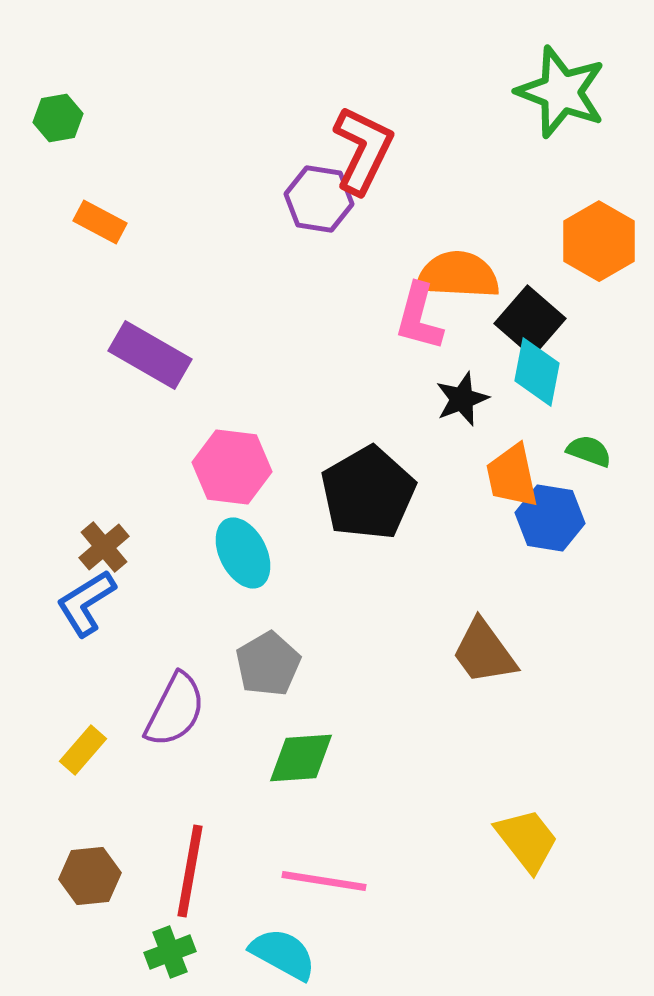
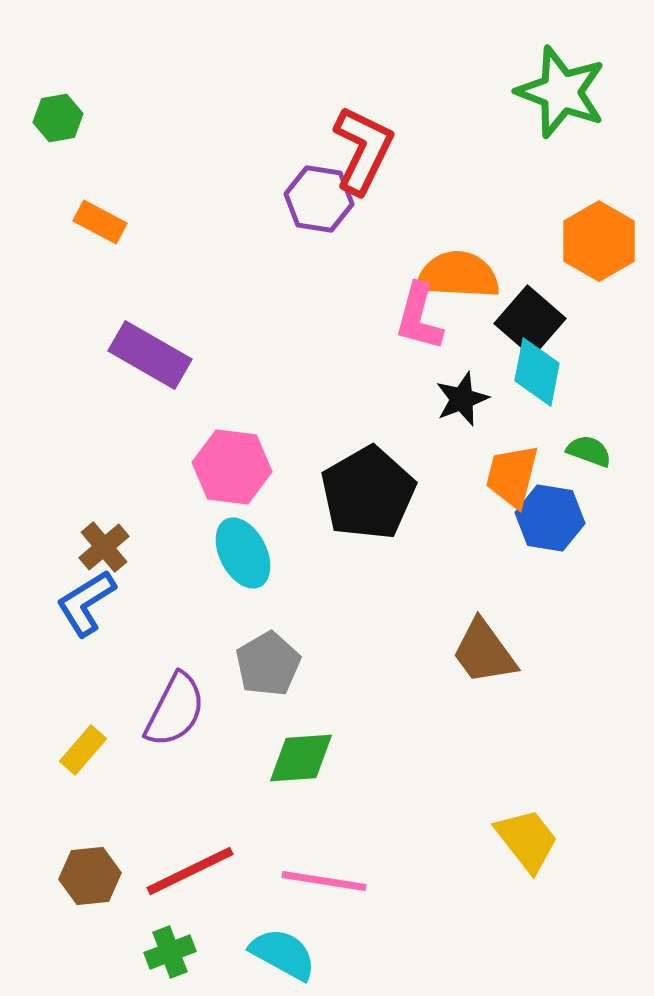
orange trapezoid: rotated 26 degrees clockwise
red line: rotated 54 degrees clockwise
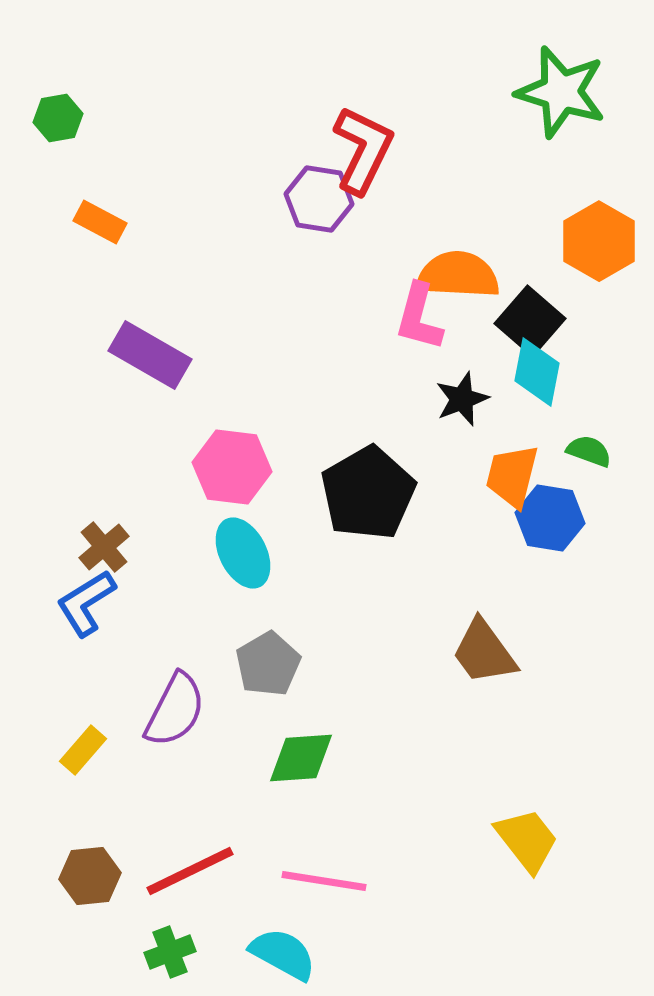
green star: rotated 4 degrees counterclockwise
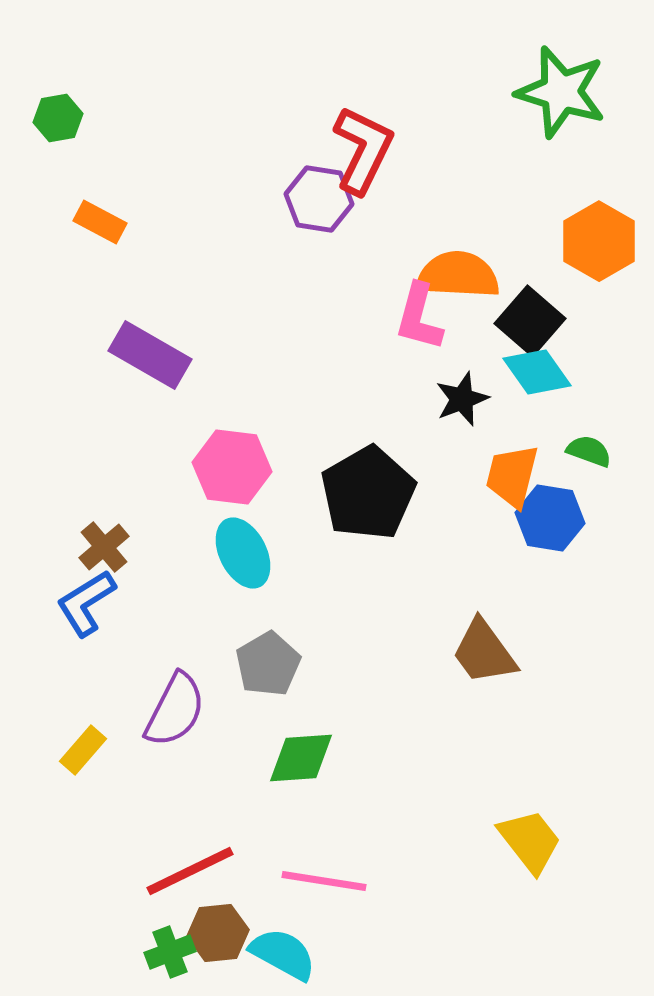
cyan diamond: rotated 46 degrees counterclockwise
yellow trapezoid: moved 3 px right, 1 px down
brown hexagon: moved 128 px right, 57 px down
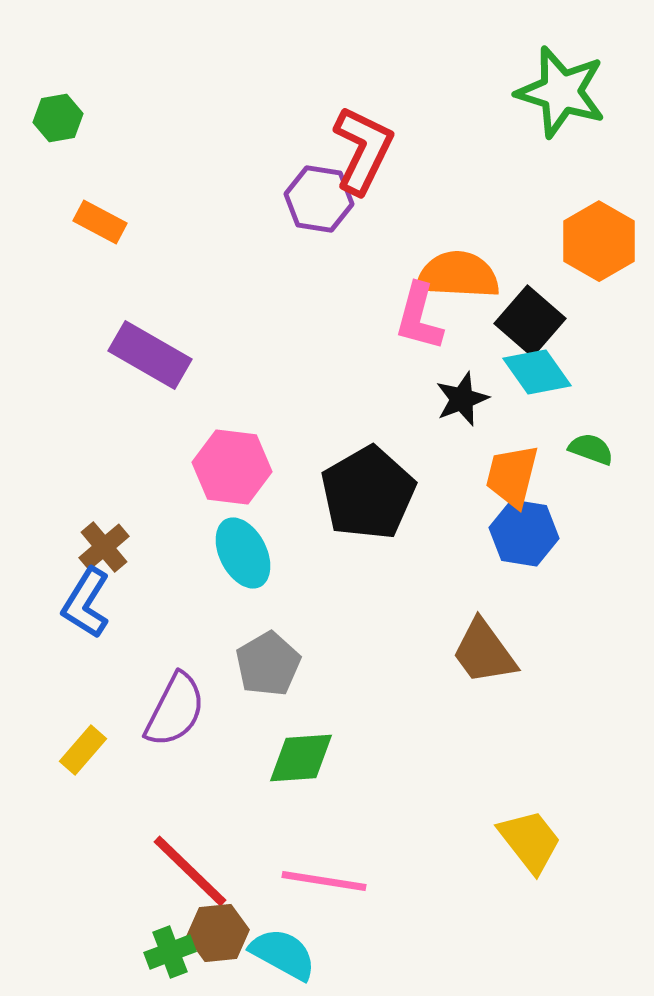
green semicircle: moved 2 px right, 2 px up
blue hexagon: moved 26 px left, 15 px down
blue L-shape: rotated 26 degrees counterclockwise
red line: rotated 70 degrees clockwise
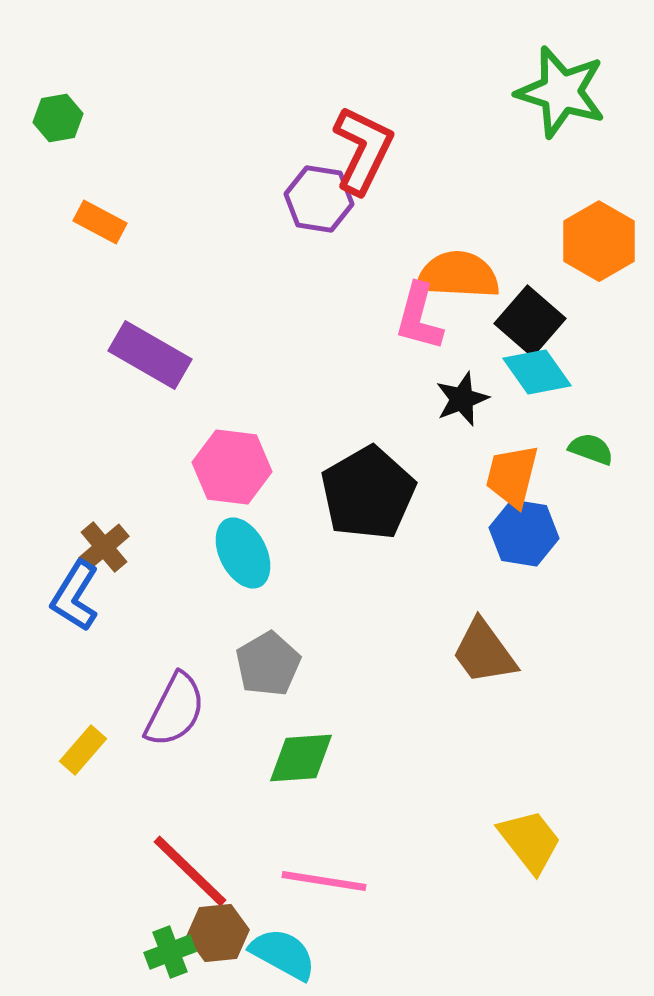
blue L-shape: moved 11 px left, 7 px up
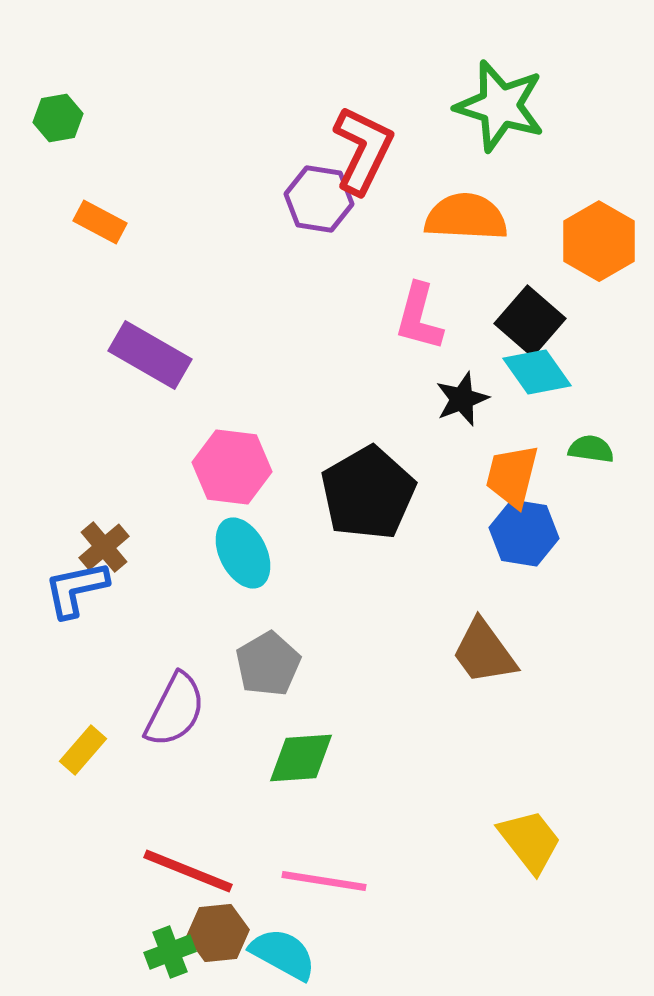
green star: moved 61 px left, 14 px down
orange semicircle: moved 8 px right, 58 px up
green semicircle: rotated 12 degrees counterclockwise
blue L-shape: moved 1 px right, 7 px up; rotated 46 degrees clockwise
red line: moved 2 px left; rotated 22 degrees counterclockwise
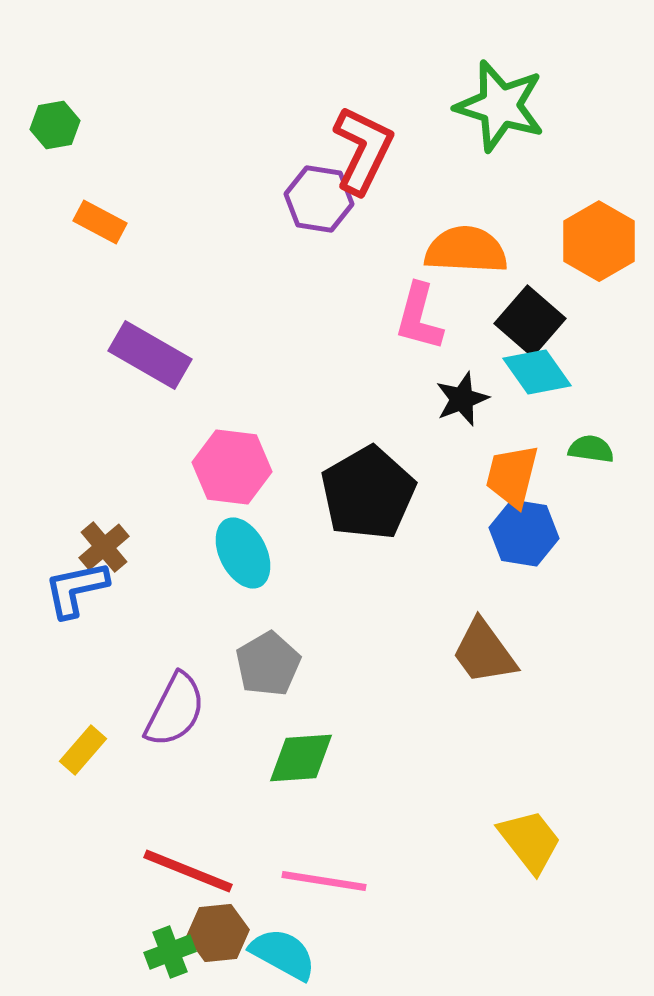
green hexagon: moved 3 px left, 7 px down
orange semicircle: moved 33 px down
